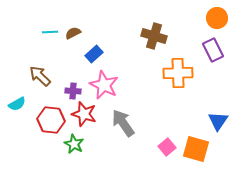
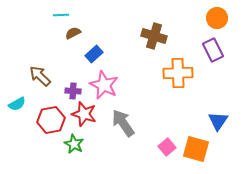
cyan line: moved 11 px right, 17 px up
red hexagon: rotated 16 degrees counterclockwise
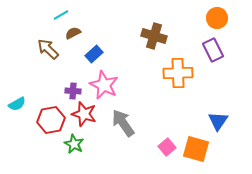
cyan line: rotated 28 degrees counterclockwise
brown arrow: moved 8 px right, 27 px up
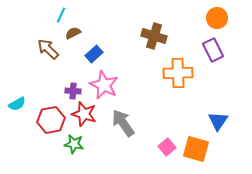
cyan line: rotated 35 degrees counterclockwise
green star: rotated 18 degrees counterclockwise
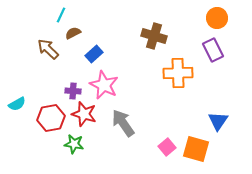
red hexagon: moved 2 px up
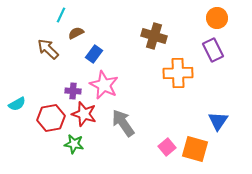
brown semicircle: moved 3 px right
blue rectangle: rotated 12 degrees counterclockwise
orange square: moved 1 px left
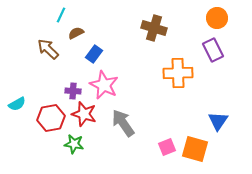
brown cross: moved 8 px up
pink square: rotated 18 degrees clockwise
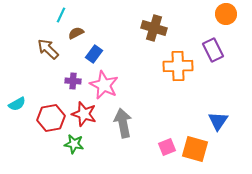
orange circle: moved 9 px right, 4 px up
orange cross: moved 7 px up
purple cross: moved 10 px up
gray arrow: rotated 24 degrees clockwise
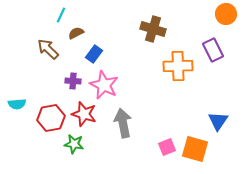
brown cross: moved 1 px left, 1 px down
cyan semicircle: rotated 24 degrees clockwise
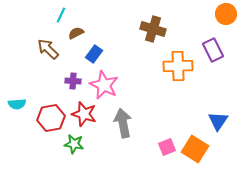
orange square: rotated 16 degrees clockwise
